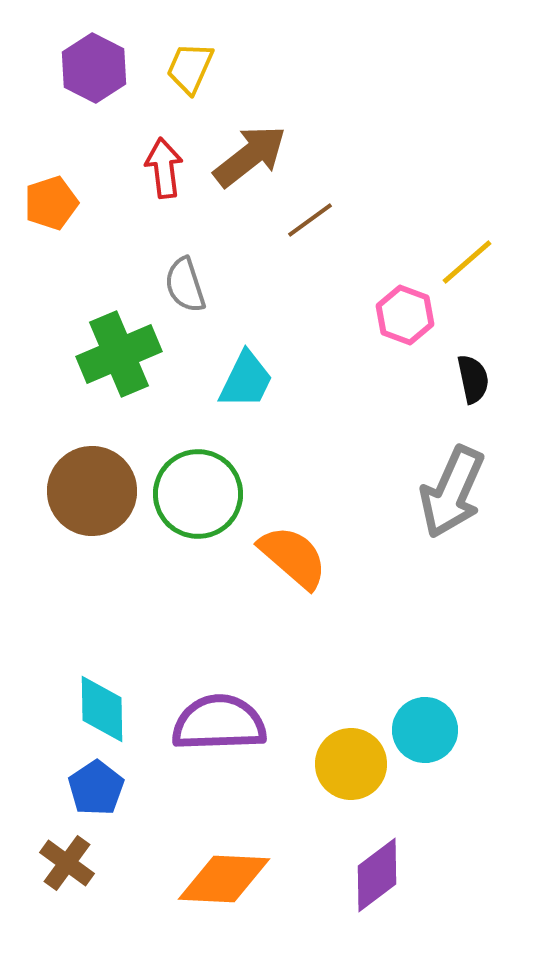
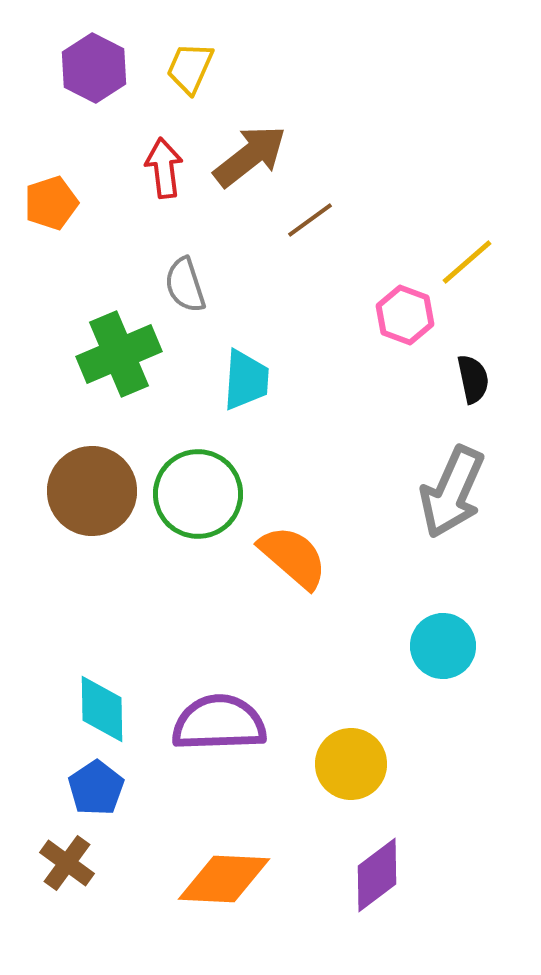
cyan trapezoid: rotated 22 degrees counterclockwise
cyan circle: moved 18 px right, 84 px up
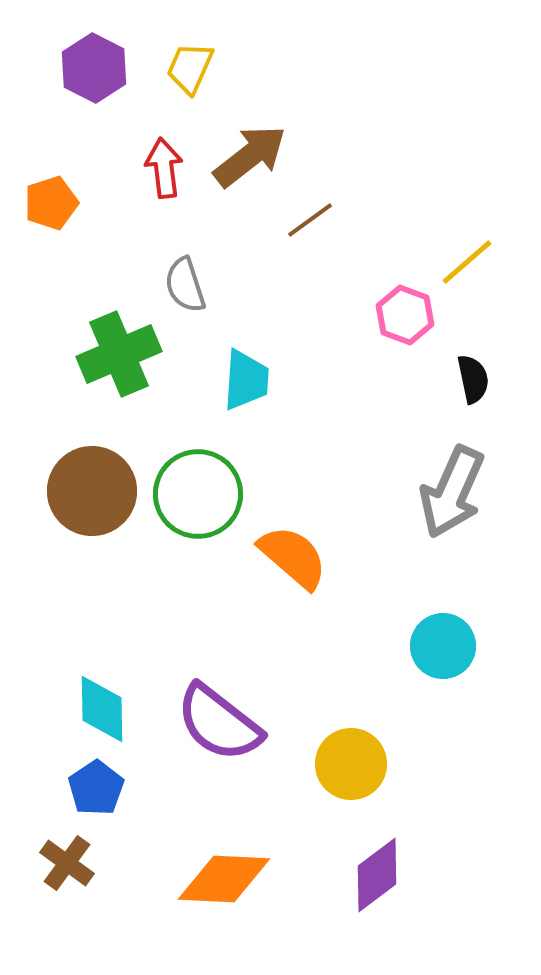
purple semicircle: rotated 140 degrees counterclockwise
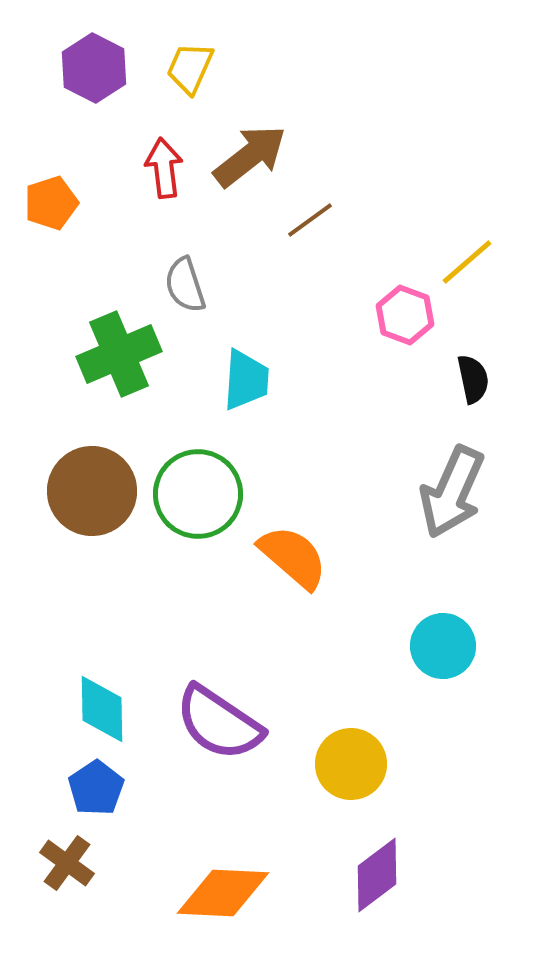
purple semicircle: rotated 4 degrees counterclockwise
orange diamond: moved 1 px left, 14 px down
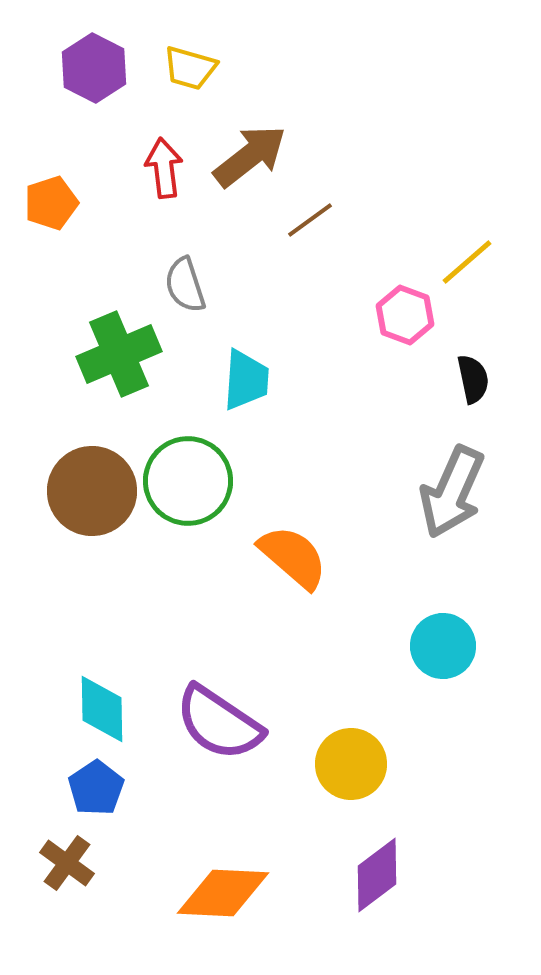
yellow trapezoid: rotated 98 degrees counterclockwise
green circle: moved 10 px left, 13 px up
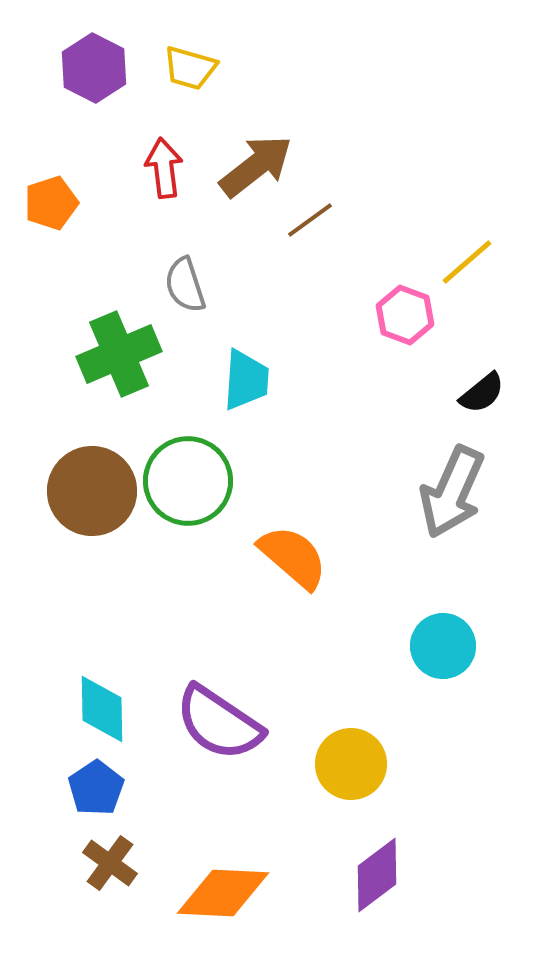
brown arrow: moved 6 px right, 10 px down
black semicircle: moved 9 px right, 14 px down; rotated 63 degrees clockwise
brown cross: moved 43 px right
